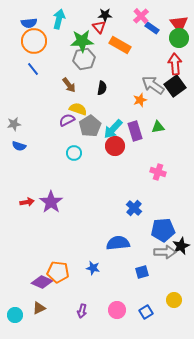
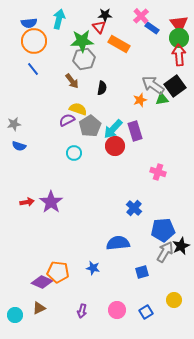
orange rectangle at (120, 45): moved 1 px left, 1 px up
red arrow at (175, 64): moved 4 px right, 9 px up
brown arrow at (69, 85): moved 3 px right, 4 px up
green triangle at (158, 127): moved 4 px right, 28 px up
gray arrow at (165, 252): rotated 60 degrees counterclockwise
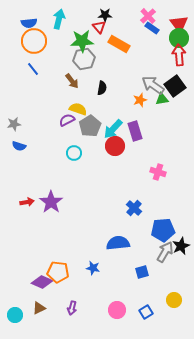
pink cross at (141, 16): moved 7 px right
purple arrow at (82, 311): moved 10 px left, 3 px up
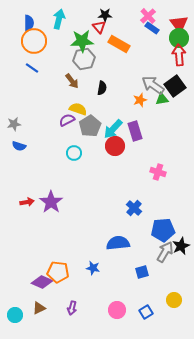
blue semicircle at (29, 23): rotated 84 degrees counterclockwise
blue line at (33, 69): moved 1 px left, 1 px up; rotated 16 degrees counterclockwise
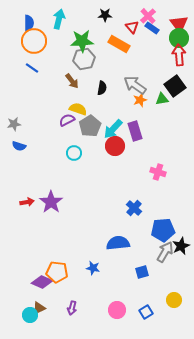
red triangle at (99, 27): moved 33 px right
gray arrow at (153, 85): moved 18 px left
orange pentagon at (58, 272): moved 1 px left
cyan circle at (15, 315): moved 15 px right
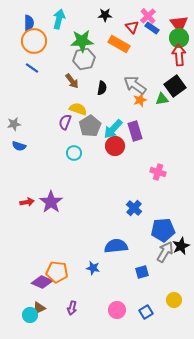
purple semicircle at (67, 120): moved 2 px left, 2 px down; rotated 42 degrees counterclockwise
blue semicircle at (118, 243): moved 2 px left, 3 px down
